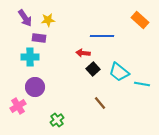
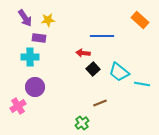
brown line: rotated 72 degrees counterclockwise
green cross: moved 25 px right, 3 px down
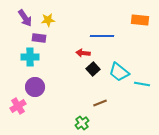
orange rectangle: rotated 36 degrees counterclockwise
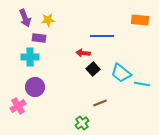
purple arrow: rotated 12 degrees clockwise
cyan trapezoid: moved 2 px right, 1 px down
